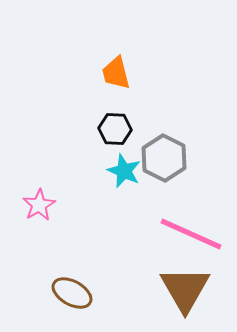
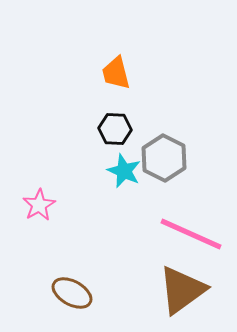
brown triangle: moved 3 px left, 1 px down; rotated 24 degrees clockwise
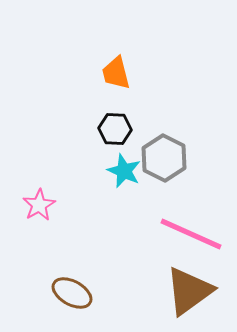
brown triangle: moved 7 px right, 1 px down
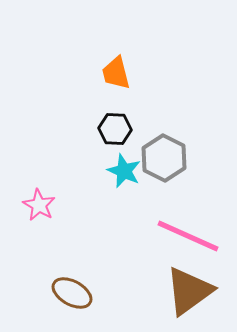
pink star: rotated 12 degrees counterclockwise
pink line: moved 3 px left, 2 px down
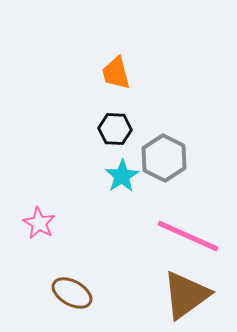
cyan star: moved 2 px left, 5 px down; rotated 16 degrees clockwise
pink star: moved 18 px down
brown triangle: moved 3 px left, 4 px down
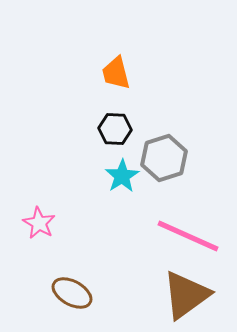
gray hexagon: rotated 15 degrees clockwise
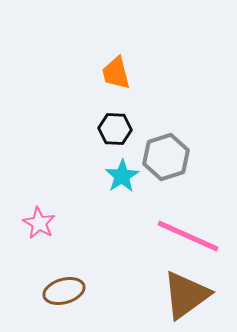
gray hexagon: moved 2 px right, 1 px up
brown ellipse: moved 8 px left, 2 px up; rotated 45 degrees counterclockwise
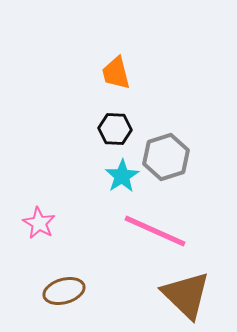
pink line: moved 33 px left, 5 px up
brown triangle: rotated 40 degrees counterclockwise
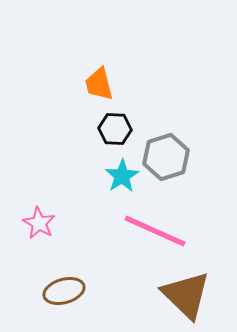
orange trapezoid: moved 17 px left, 11 px down
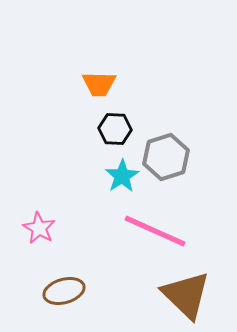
orange trapezoid: rotated 75 degrees counterclockwise
pink star: moved 5 px down
